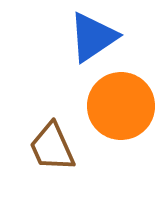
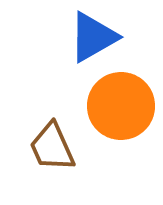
blue triangle: rotated 4 degrees clockwise
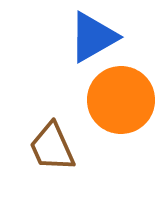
orange circle: moved 6 px up
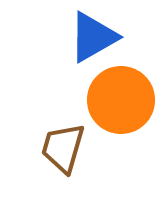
brown trapezoid: moved 11 px right, 1 px down; rotated 40 degrees clockwise
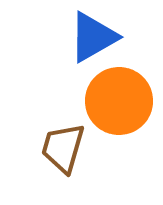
orange circle: moved 2 px left, 1 px down
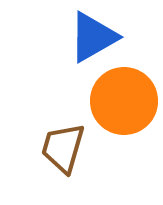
orange circle: moved 5 px right
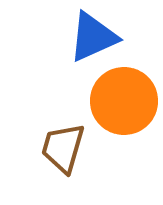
blue triangle: rotated 6 degrees clockwise
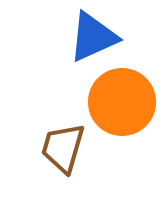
orange circle: moved 2 px left, 1 px down
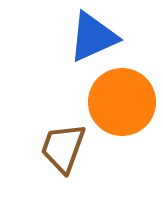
brown trapezoid: rotated 4 degrees clockwise
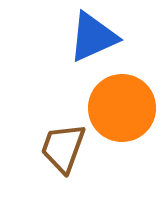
orange circle: moved 6 px down
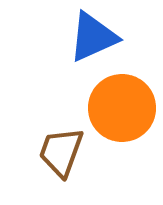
brown trapezoid: moved 2 px left, 4 px down
